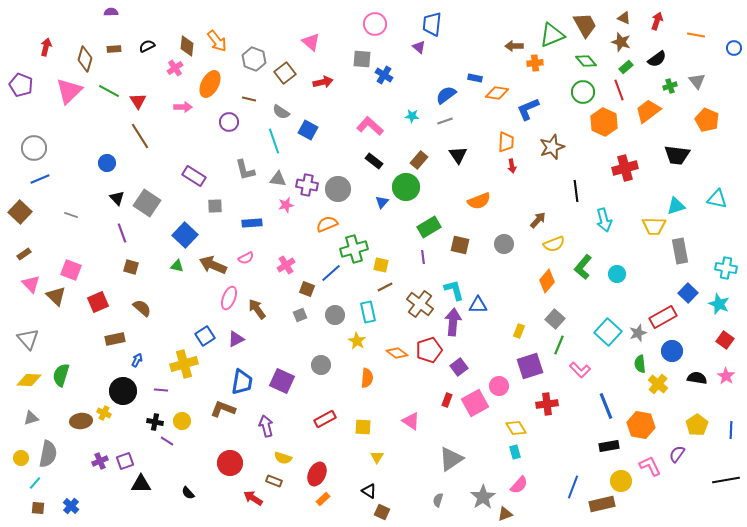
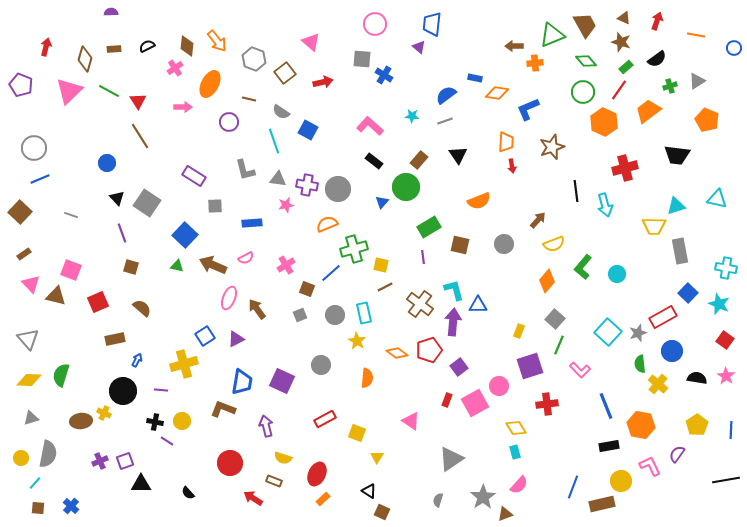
gray triangle at (697, 81): rotated 36 degrees clockwise
red line at (619, 90): rotated 55 degrees clockwise
cyan arrow at (604, 220): moved 1 px right, 15 px up
brown triangle at (56, 296): rotated 30 degrees counterclockwise
cyan rectangle at (368, 312): moved 4 px left, 1 px down
yellow square at (363, 427): moved 6 px left, 6 px down; rotated 18 degrees clockwise
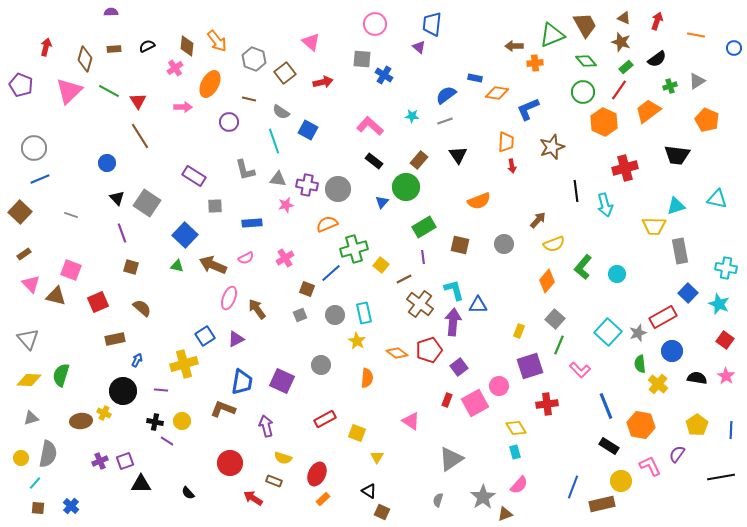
green rectangle at (429, 227): moved 5 px left
pink cross at (286, 265): moved 1 px left, 7 px up
yellow square at (381, 265): rotated 28 degrees clockwise
brown line at (385, 287): moved 19 px right, 8 px up
black rectangle at (609, 446): rotated 42 degrees clockwise
black line at (726, 480): moved 5 px left, 3 px up
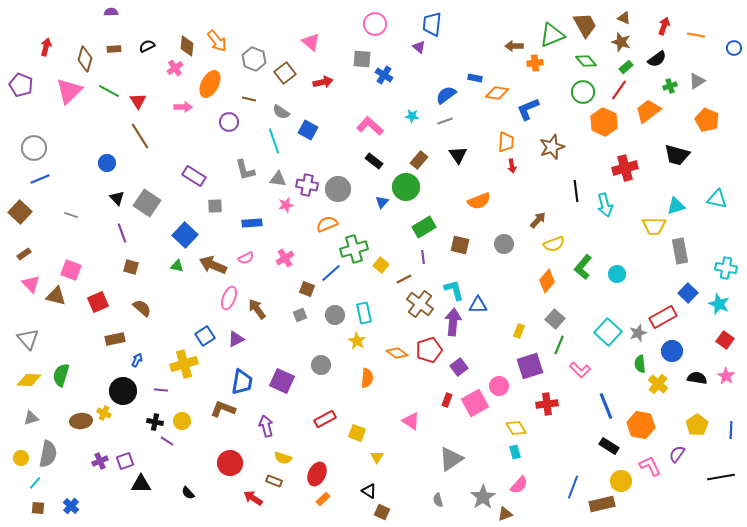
red arrow at (657, 21): moved 7 px right, 5 px down
black trapezoid at (677, 155): rotated 8 degrees clockwise
gray semicircle at (438, 500): rotated 32 degrees counterclockwise
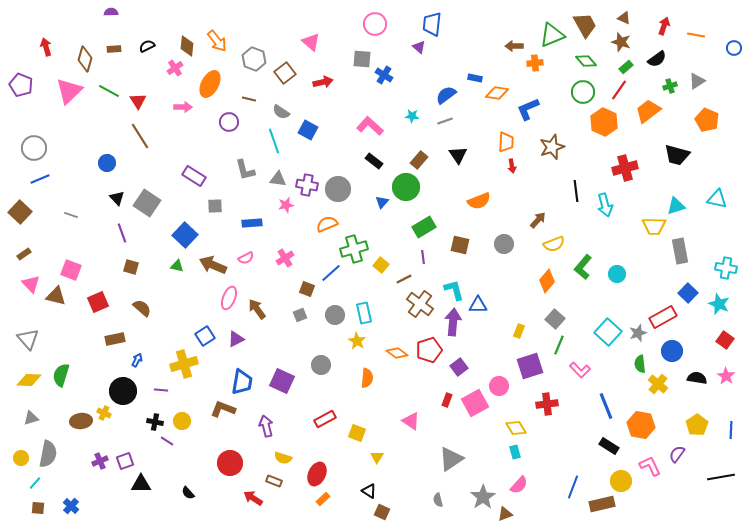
red arrow at (46, 47): rotated 30 degrees counterclockwise
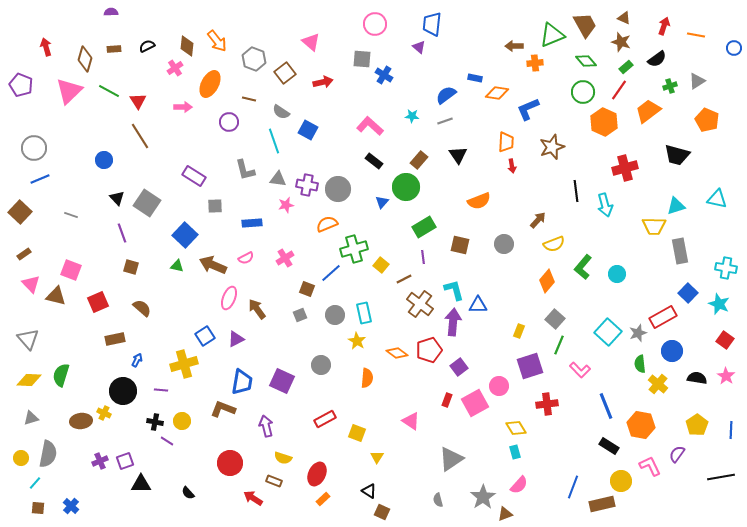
blue circle at (107, 163): moved 3 px left, 3 px up
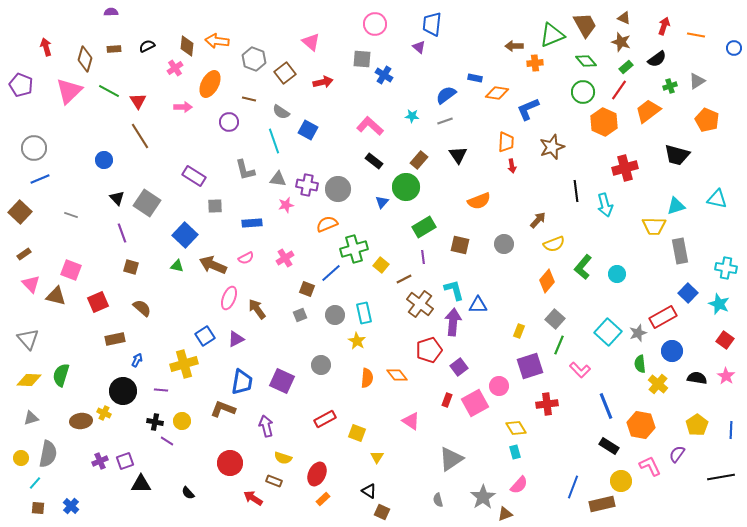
orange arrow at (217, 41): rotated 135 degrees clockwise
orange diamond at (397, 353): moved 22 px down; rotated 15 degrees clockwise
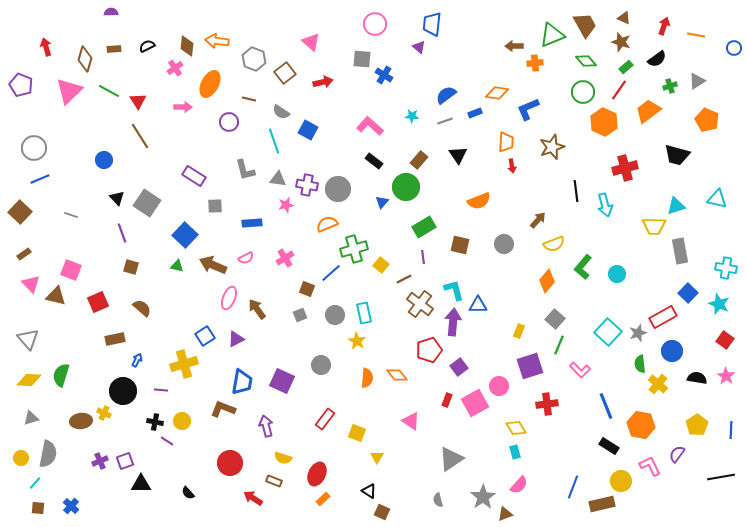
blue rectangle at (475, 78): moved 35 px down; rotated 32 degrees counterclockwise
red rectangle at (325, 419): rotated 25 degrees counterclockwise
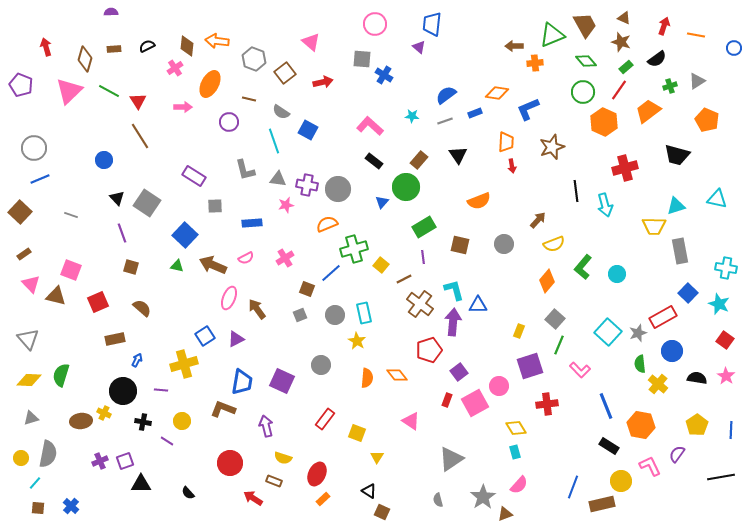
purple square at (459, 367): moved 5 px down
black cross at (155, 422): moved 12 px left
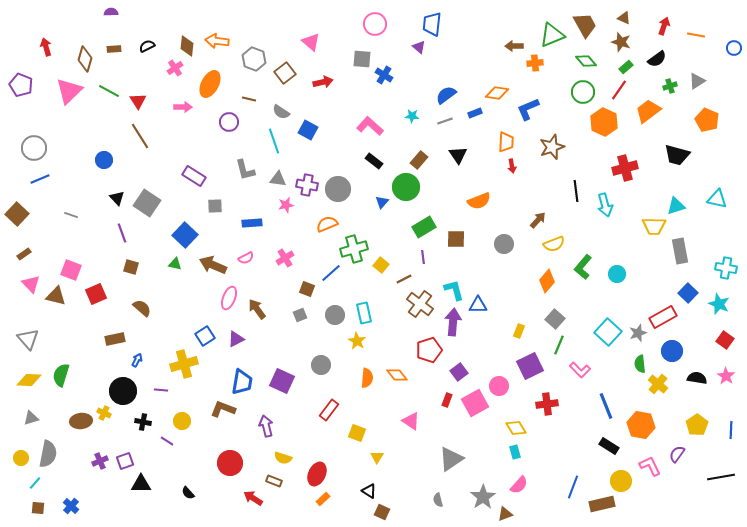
brown square at (20, 212): moved 3 px left, 2 px down
brown square at (460, 245): moved 4 px left, 6 px up; rotated 12 degrees counterclockwise
green triangle at (177, 266): moved 2 px left, 2 px up
red square at (98, 302): moved 2 px left, 8 px up
purple square at (530, 366): rotated 8 degrees counterclockwise
red rectangle at (325, 419): moved 4 px right, 9 px up
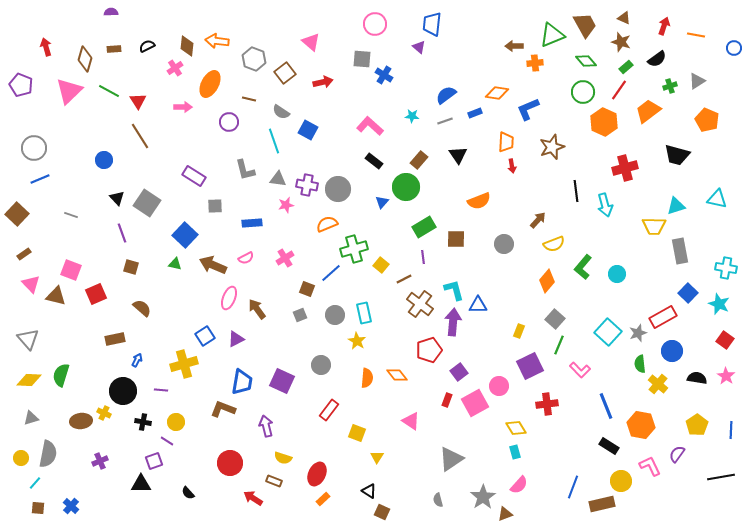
yellow circle at (182, 421): moved 6 px left, 1 px down
purple square at (125, 461): moved 29 px right
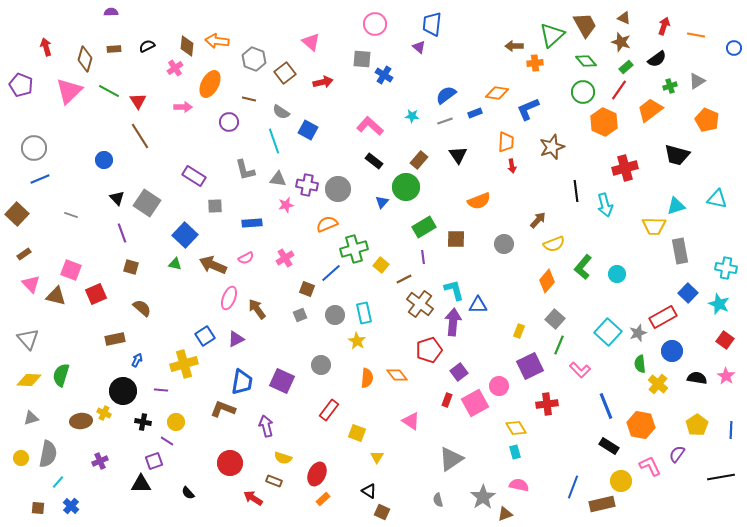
green triangle at (552, 35): rotated 20 degrees counterclockwise
orange trapezoid at (648, 111): moved 2 px right, 1 px up
cyan line at (35, 483): moved 23 px right, 1 px up
pink semicircle at (519, 485): rotated 120 degrees counterclockwise
